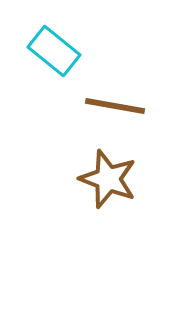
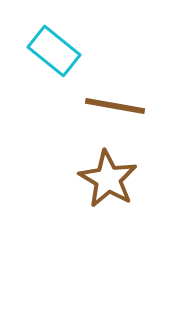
brown star: rotated 10 degrees clockwise
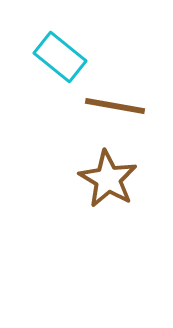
cyan rectangle: moved 6 px right, 6 px down
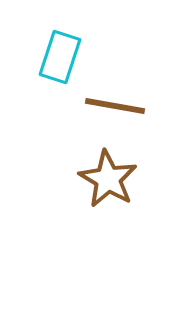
cyan rectangle: rotated 69 degrees clockwise
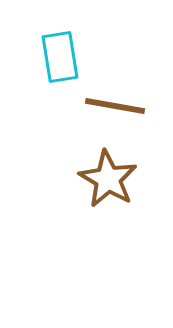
cyan rectangle: rotated 27 degrees counterclockwise
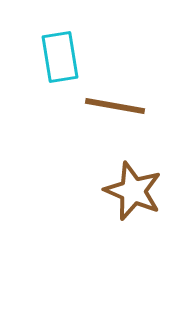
brown star: moved 25 px right, 12 px down; rotated 8 degrees counterclockwise
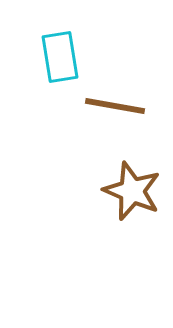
brown star: moved 1 px left
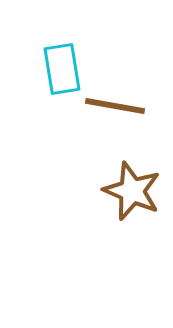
cyan rectangle: moved 2 px right, 12 px down
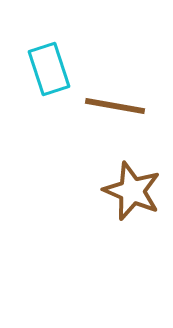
cyan rectangle: moved 13 px left; rotated 9 degrees counterclockwise
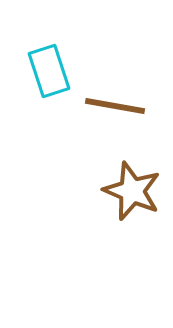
cyan rectangle: moved 2 px down
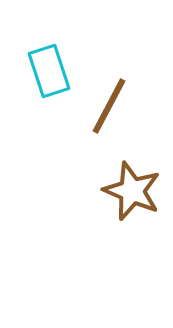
brown line: moved 6 px left; rotated 72 degrees counterclockwise
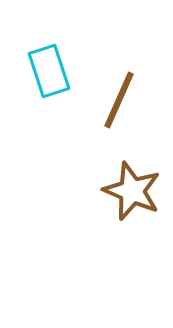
brown line: moved 10 px right, 6 px up; rotated 4 degrees counterclockwise
